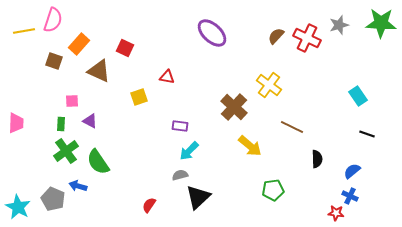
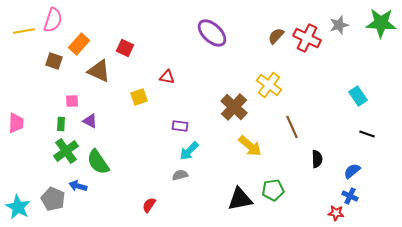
brown line: rotated 40 degrees clockwise
black triangle: moved 42 px right, 2 px down; rotated 32 degrees clockwise
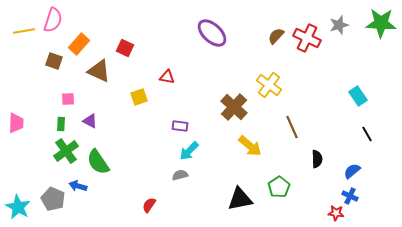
pink square: moved 4 px left, 2 px up
black line: rotated 42 degrees clockwise
green pentagon: moved 6 px right, 3 px up; rotated 25 degrees counterclockwise
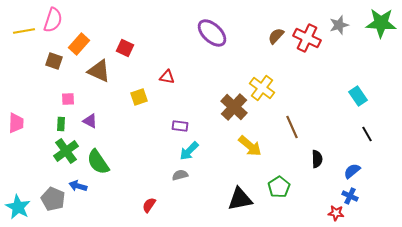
yellow cross: moved 7 px left, 3 px down
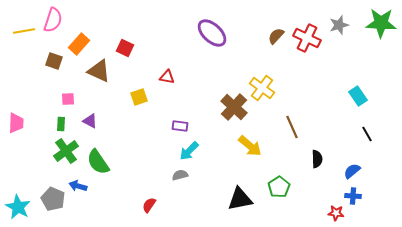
blue cross: moved 3 px right; rotated 21 degrees counterclockwise
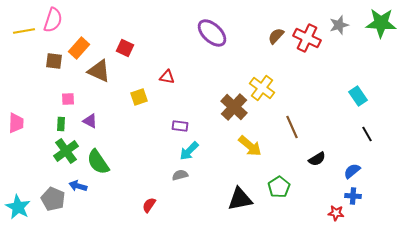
orange rectangle: moved 4 px down
brown square: rotated 12 degrees counterclockwise
black semicircle: rotated 60 degrees clockwise
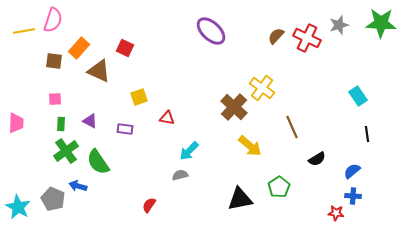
purple ellipse: moved 1 px left, 2 px up
red triangle: moved 41 px down
pink square: moved 13 px left
purple rectangle: moved 55 px left, 3 px down
black line: rotated 21 degrees clockwise
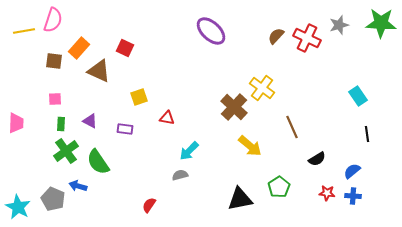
red star: moved 9 px left, 20 px up
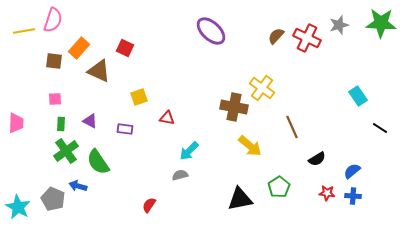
brown cross: rotated 32 degrees counterclockwise
black line: moved 13 px right, 6 px up; rotated 49 degrees counterclockwise
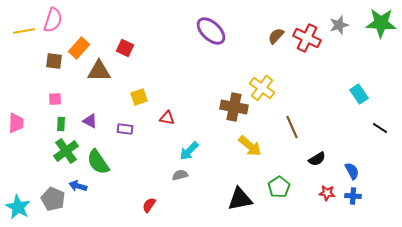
brown triangle: rotated 25 degrees counterclockwise
cyan rectangle: moved 1 px right, 2 px up
blue semicircle: rotated 102 degrees clockwise
